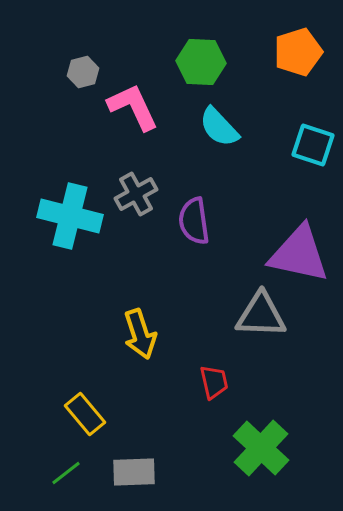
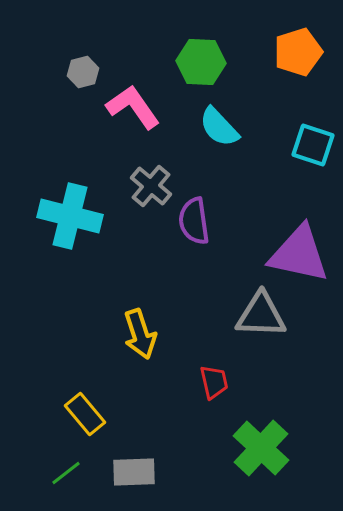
pink L-shape: rotated 10 degrees counterclockwise
gray cross: moved 15 px right, 8 px up; rotated 21 degrees counterclockwise
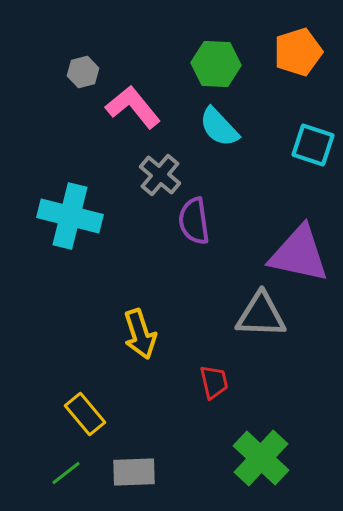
green hexagon: moved 15 px right, 2 px down
pink L-shape: rotated 4 degrees counterclockwise
gray cross: moved 9 px right, 11 px up
green cross: moved 10 px down
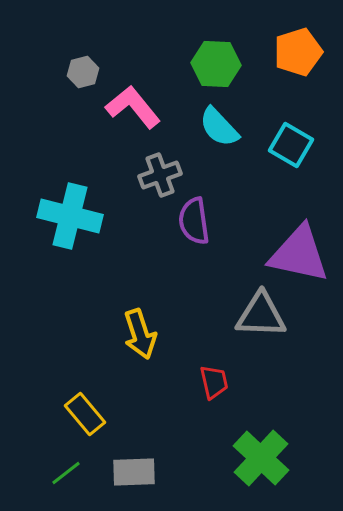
cyan square: moved 22 px left; rotated 12 degrees clockwise
gray cross: rotated 30 degrees clockwise
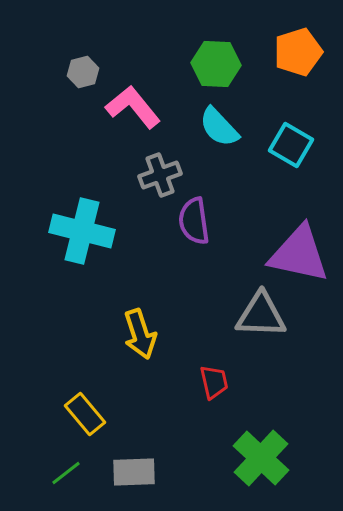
cyan cross: moved 12 px right, 15 px down
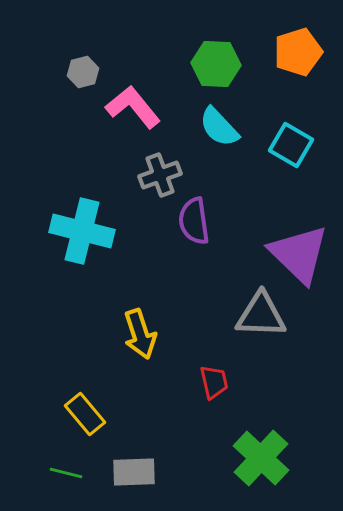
purple triangle: rotated 32 degrees clockwise
green line: rotated 52 degrees clockwise
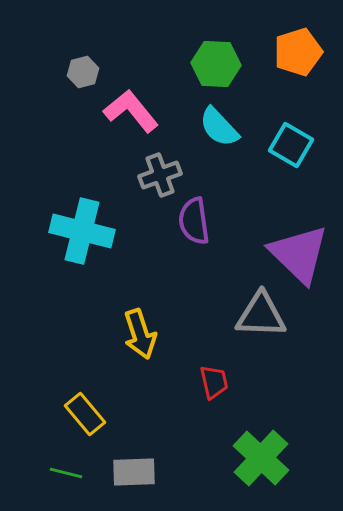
pink L-shape: moved 2 px left, 4 px down
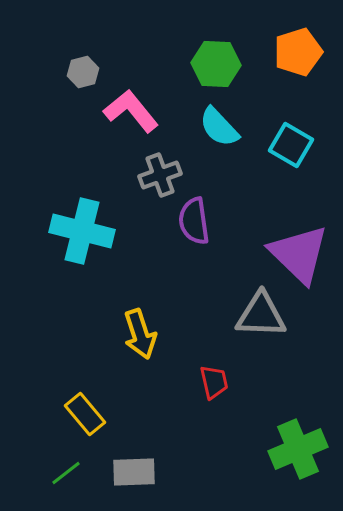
green cross: moved 37 px right, 9 px up; rotated 24 degrees clockwise
green line: rotated 52 degrees counterclockwise
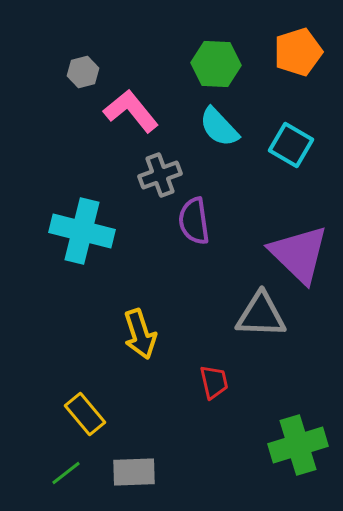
green cross: moved 4 px up; rotated 6 degrees clockwise
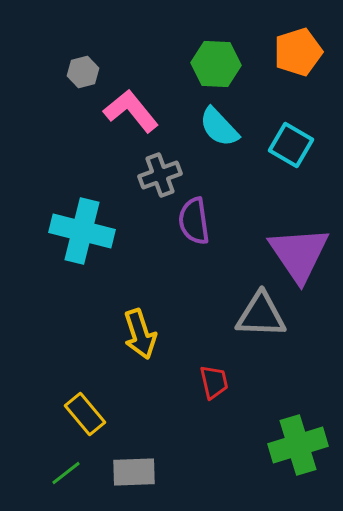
purple triangle: rotated 12 degrees clockwise
